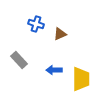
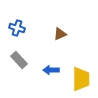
blue cross: moved 19 px left, 4 px down
blue arrow: moved 3 px left
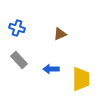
blue arrow: moved 1 px up
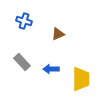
blue cross: moved 7 px right, 7 px up
brown triangle: moved 2 px left
gray rectangle: moved 3 px right, 2 px down
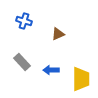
blue arrow: moved 1 px down
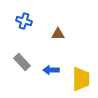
brown triangle: rotated 24 degrees clockwise
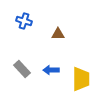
gray rectangle: moved 7 px down
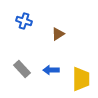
brown triangle: rotated 32 degrees counterclockwise
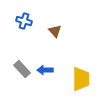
brown triangle: moved 3 px left, 3 px up; rotated 40 degrees counterclockwise
blue arrow: moved 6 px left
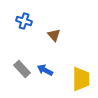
brown triangle: moved 1 px left, 4 px down
blue arrow: rotated 28 degrees clockwise
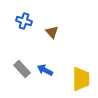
brown triangle: moved 2 px left, 3 px up
